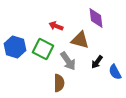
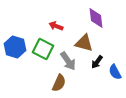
brown triangle: moved 4 px right, 3 px down
brown semicircle: rotated 24 degrees clockwise
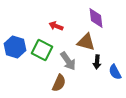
brown triangle: moved 2 px right, 1 px up
green square: moved 1 px left, 1 px down
black arrow: rotated 32 degrees counterclockwise
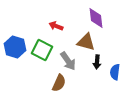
blue semicircle: rotated 35 degrees clockwise
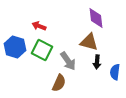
red arrow: moved 17 px left
brown triangle: moved 3 px right
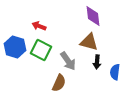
purple diamond: moved 3 px left, 2 px up
green square: moved 1 px left
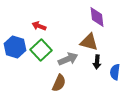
purple diamond: moved 4 px right, 1 px down
green square: rotated 20 degrees clockwise
gray arrow: moved 2 px up; rotated 78 degrees counterclockwise
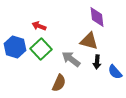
brown triangle: moved 1 px up
green square: moved 1 px up
gray arrow: moved 3 px right; rotated 120 degrees counterclockwise
blue semicircle: rotated 49 degrees counterclockwise
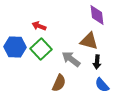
purple diamond: moved 2 px up
blue hexagon: rotated 15 degrees counterclockwise
blue semicircle: moved 13 px left, 13 px down
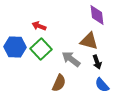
black arrow: rotated 24 degrees counterclockwise
